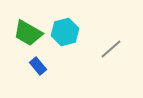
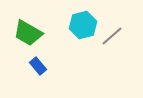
cyan hexagon: moved 18 px right, 7 px up
gray line: moved 1 px right, 13 px up
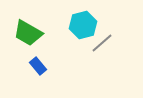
gray line: moved 10 px left, 7 px down
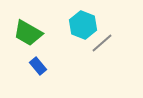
cyan hexagon: rotated 24 degrees counterclockwise
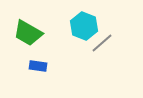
cyan hexagon: moved 1 px right, 1 px down
blue rectangle: rotated 42 degrees counterclockwise
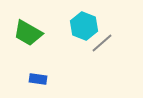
blue rectangle: moved 13 px down
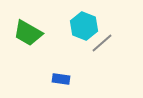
blue rectangle: moved 23 px right
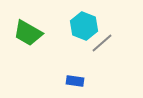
blue rectangle: moved 14 px right, 2 px down
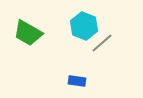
blue rectangle: moved 2 px right
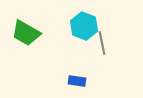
green trapezoid: moved 2 px left
gray line: rotated 60 degrees counterclockwise
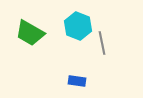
cyan hexagon: moved 6 px left
green trapezoid: moved 4 px right
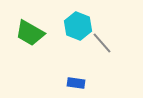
gray line: rotated 30 degrees counterclockwise
blue rectangle: moved 1 px left, 2 px down
